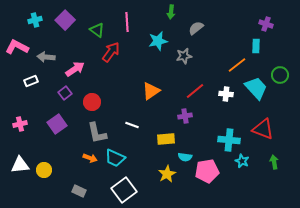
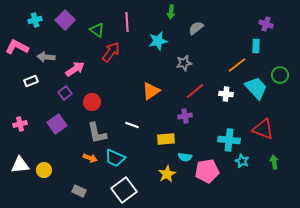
gray star at (184, 56): moved 7 px down
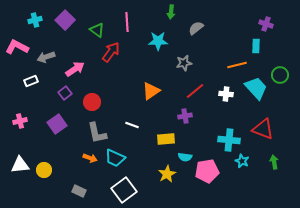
cyan star at (158, 41): rotated 12 degrees clockwise
gray arrow at (46, 57): rotated 24 degrees counterclockwise
orange line at (237, 65): rotated 24 degrees clockwise
pink cross at (20, 124): moved 3 px up
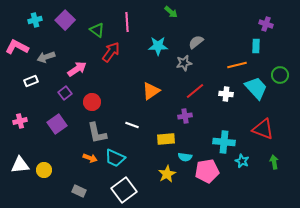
green arrow at (171, 12): rotated 56 degrees counterclockwise
gray semicircle at (196, 28): moved 14 px down
cyan star at (158, 41): moved 5 px down
pink arrow at (75, 69): moved 2 px right
cyan cross at (229, 140): moved 5 px left, 2 px down
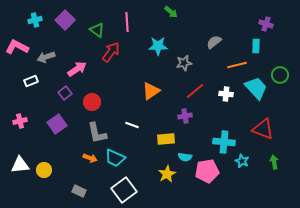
gray semicircle at (196, 42): moved 18 px right
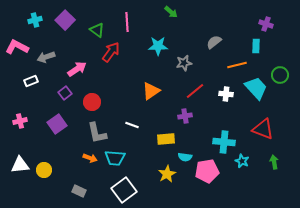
cyan trapezoid at (115, 158): rotated 20 degrees counterclockwise
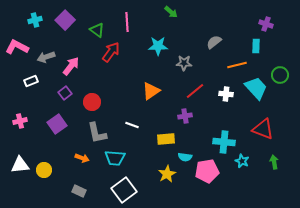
gray star at (184, 63): rotated 14 degrees clockwise
pink arrow at (77, 69): moved 6 px left, 3 px up; rotated 18 degrees counterclockwise
orange arrow at (90, 158): moved 8 px left
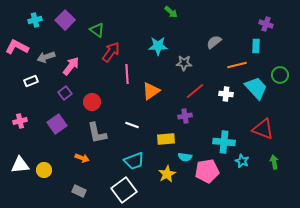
pink line at (127, 22): moved 52 px down
cyan trapezoid at (115, 158): moved 19 px right, 3 px down; rotated 25 degrees counterclockwise
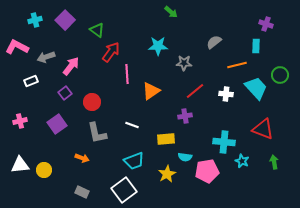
gray rectangle at (79, 191): moved 3 px right, 1 px down
